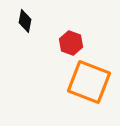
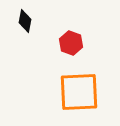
orange square: moved 10 px left, 10 px down; rotated 24 degrees counterclockwise
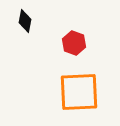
red hexagon: moved 3 px right
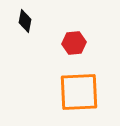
red hexagon: rotated 25 degrees counterclockwise
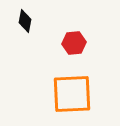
orange square: moved 7 px left, 2 px down
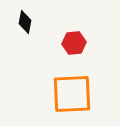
black diamond: moved 1 px down
